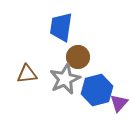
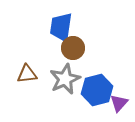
brown circle: moved 5 px left, 9 px up
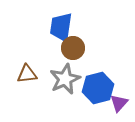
blue hexagon: moved 1 px right, 2 px up
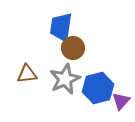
purple triangle: moved 2 px right, 2 px up
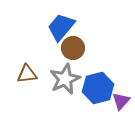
blue trapezoid: rotated 32 degrees clockwise
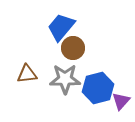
gray star: rotated 24 degrees clockwise
